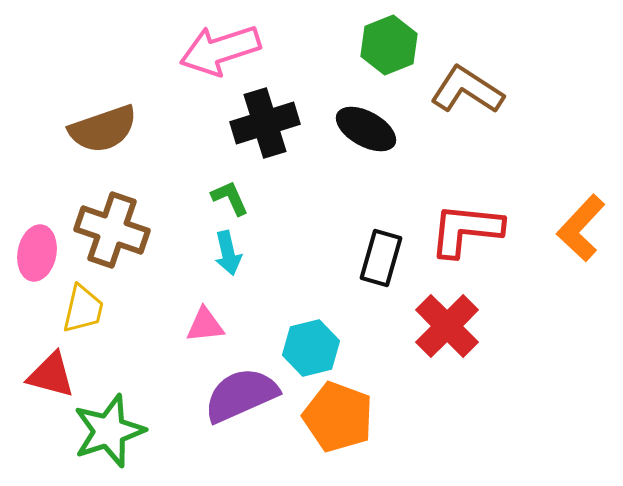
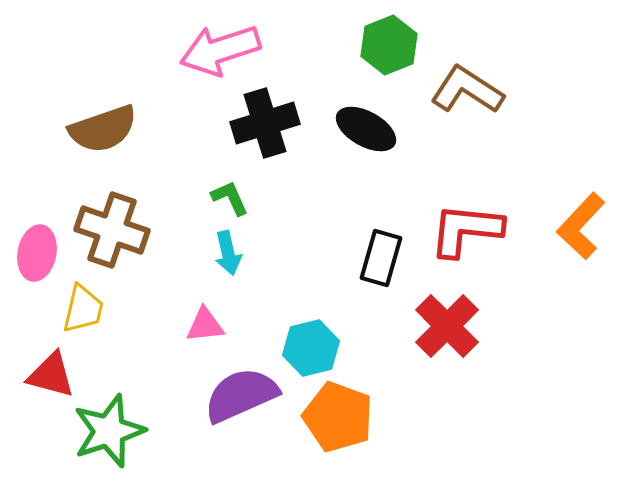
orange L-shape: moved 2 px up
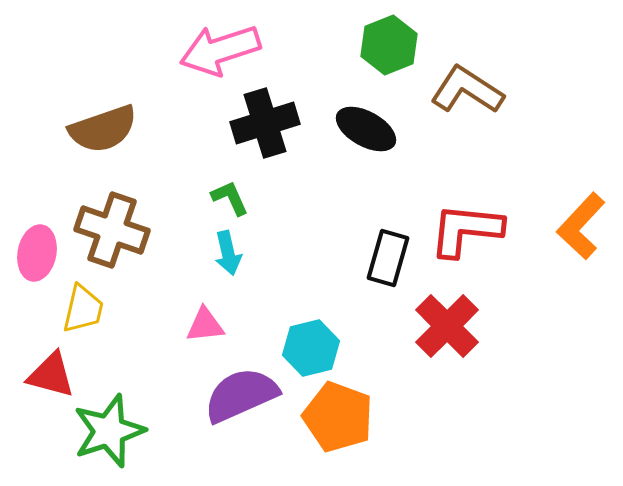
black rectangle: moved 7 px right
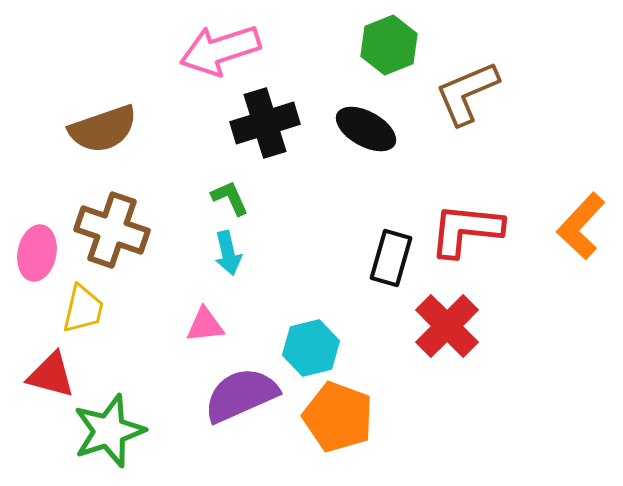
brown L-shape: moved 3 px down; rotated 56 degrees counterclockwise
black rectangle: moved 3 px right
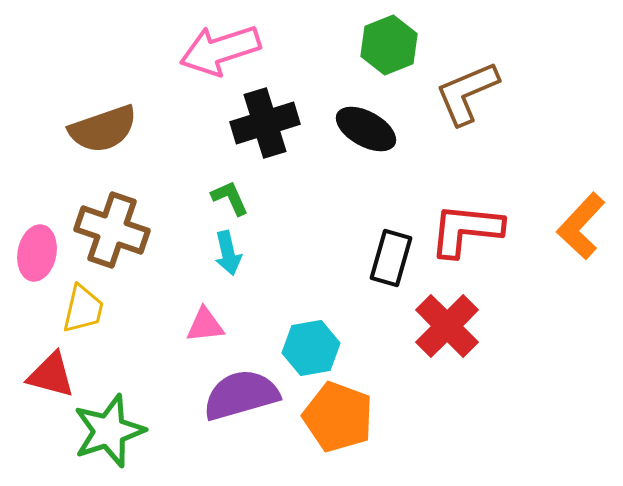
cyan hexagon: rotated 4 degrees clockwise
purple semicircle: rotated 8 degrees clockwise
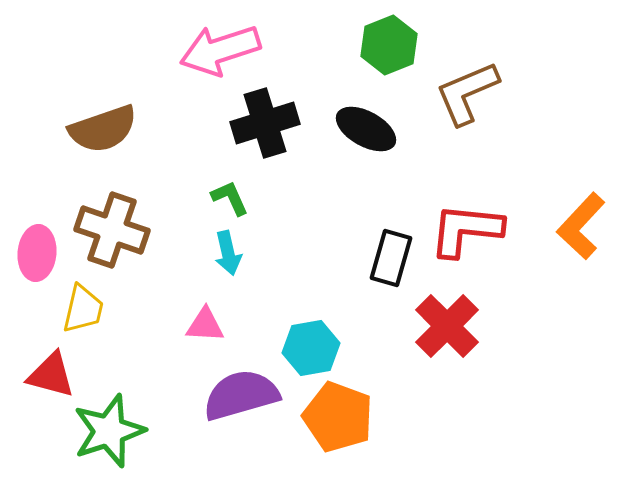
pink ellipse: rotated 6 degrees counterclockwise
pink triangle: rotated 9 degrees clockwise
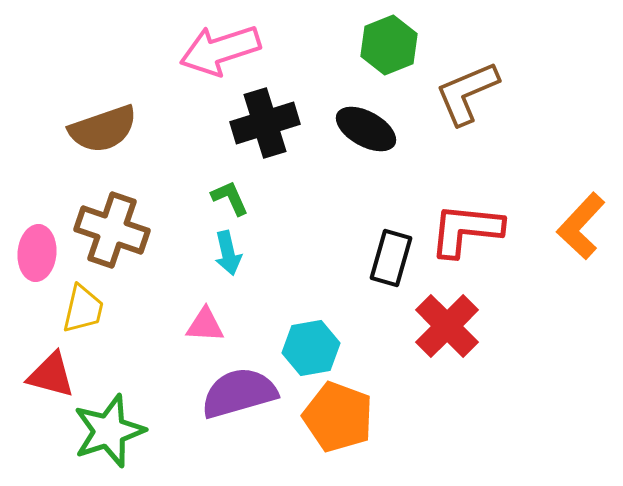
purple semicircle: moved 2 px left, 2 px up
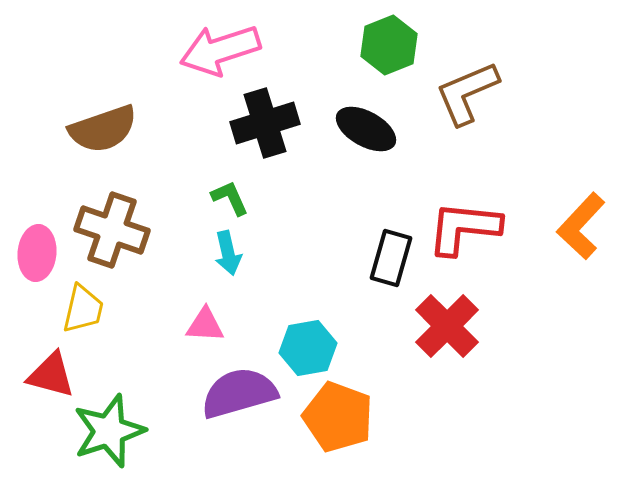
red L-shape: moved 2 px left, 2 px up
cyan hexagon: moved 3 px left
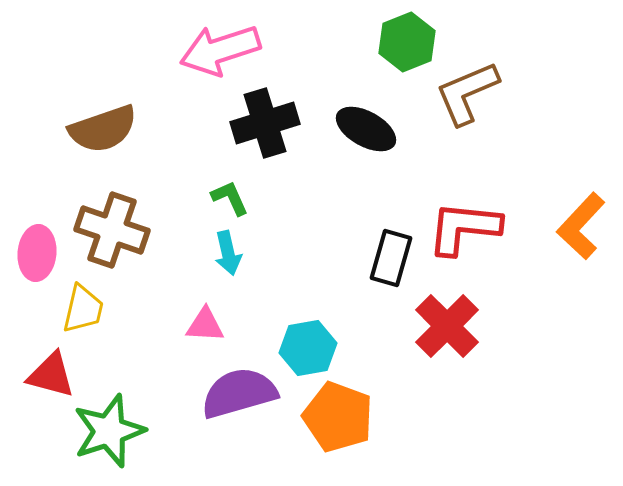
green hexagon: moved 18 px right, 3 px up
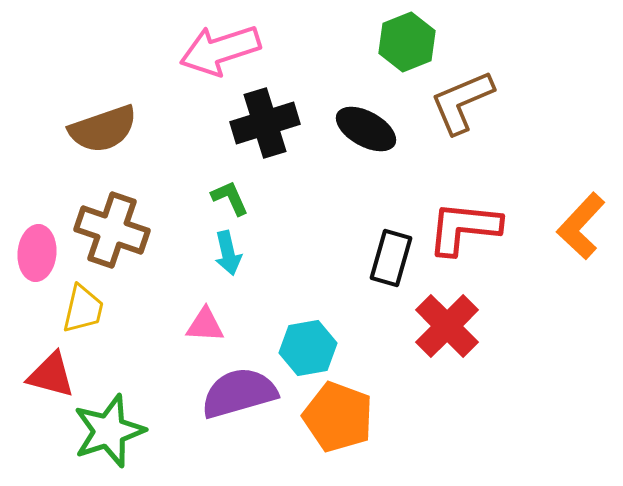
brown L-shape: moved 5 px left, 9 px down
